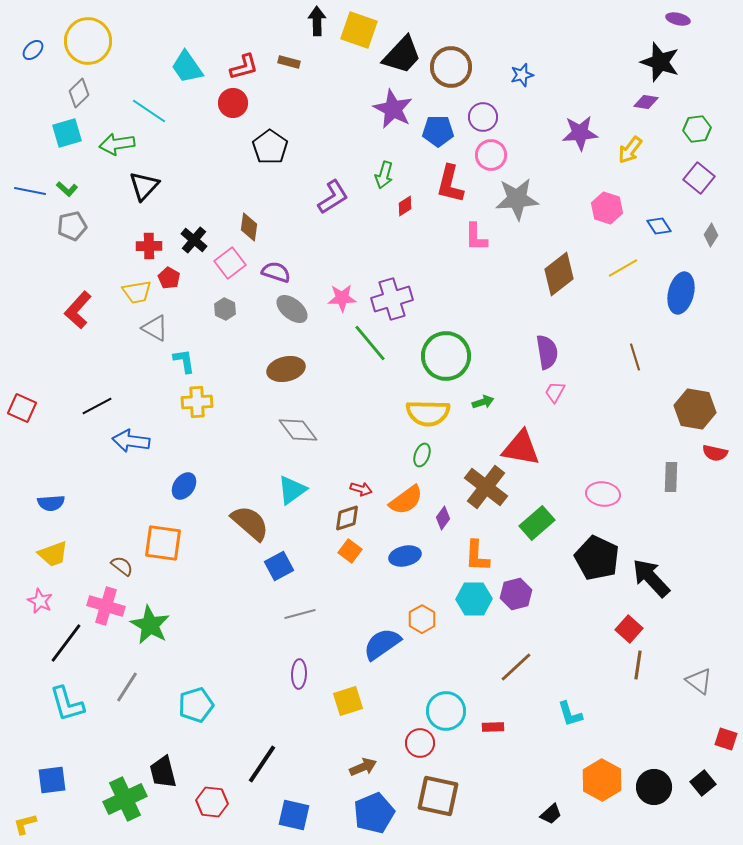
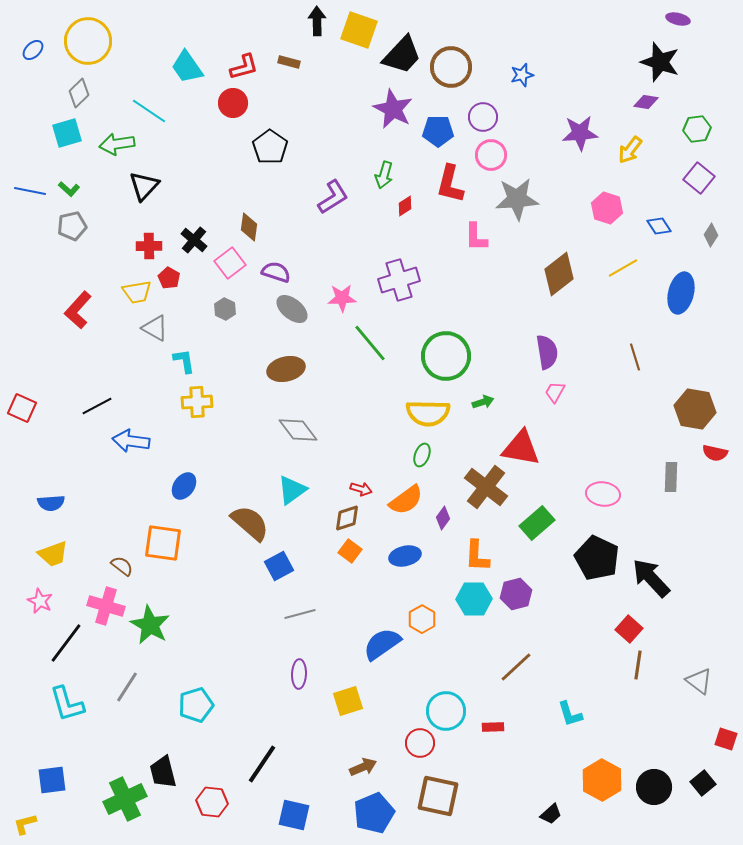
green L-shape at (67, 189): moved 2 px right
purple cross at (392, 299): moved 7 px right, 19 px up
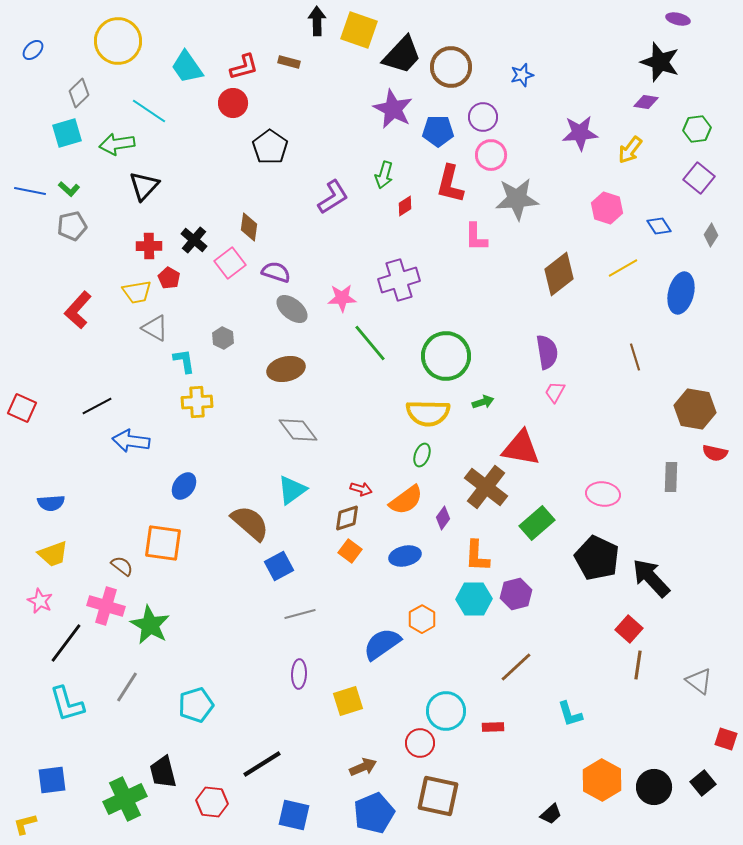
yellow circle at (88, 41): moved 30 px right
gray hexagon at (225, 309): moved 2 px left, 29 px down
black line at (262, 764): rotated 24 degrees clockwise
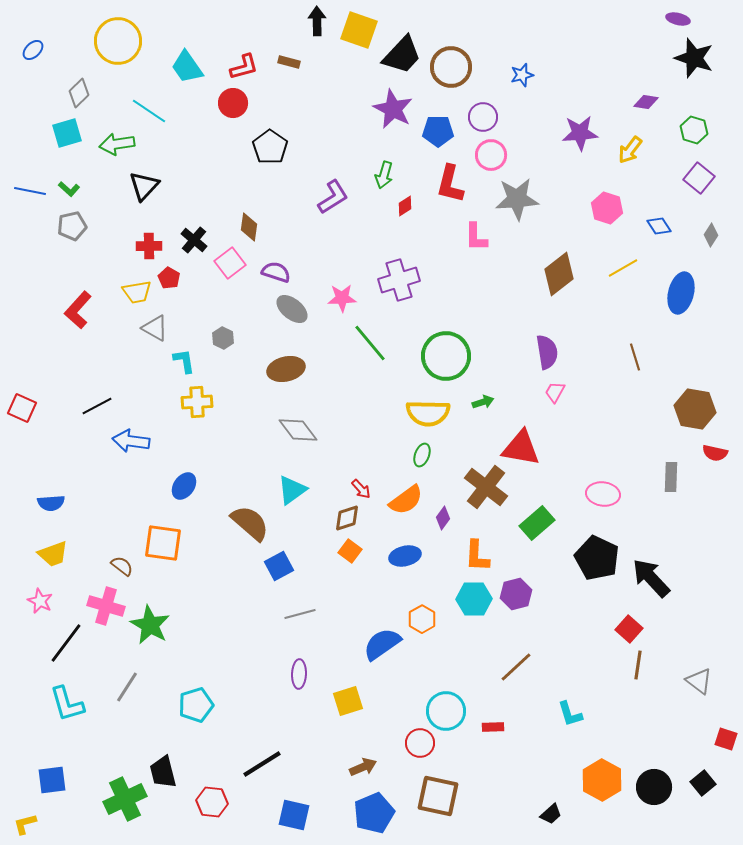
black star at (660, 62): moved 34 px right, 4 px up
green hexagon at (697, 129): moved 3 px left, 1 px down; rotated 24 degrees clockwise
red arrow at (361, 489): rotated 30 degrees clockwise
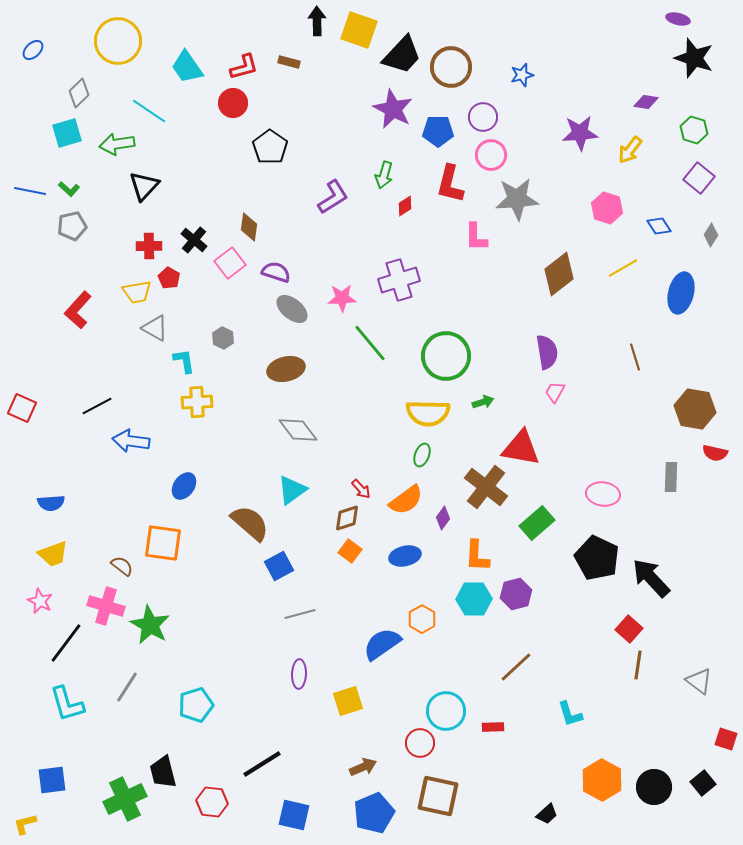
black trapezoid at (551, 814): moved 4 px left
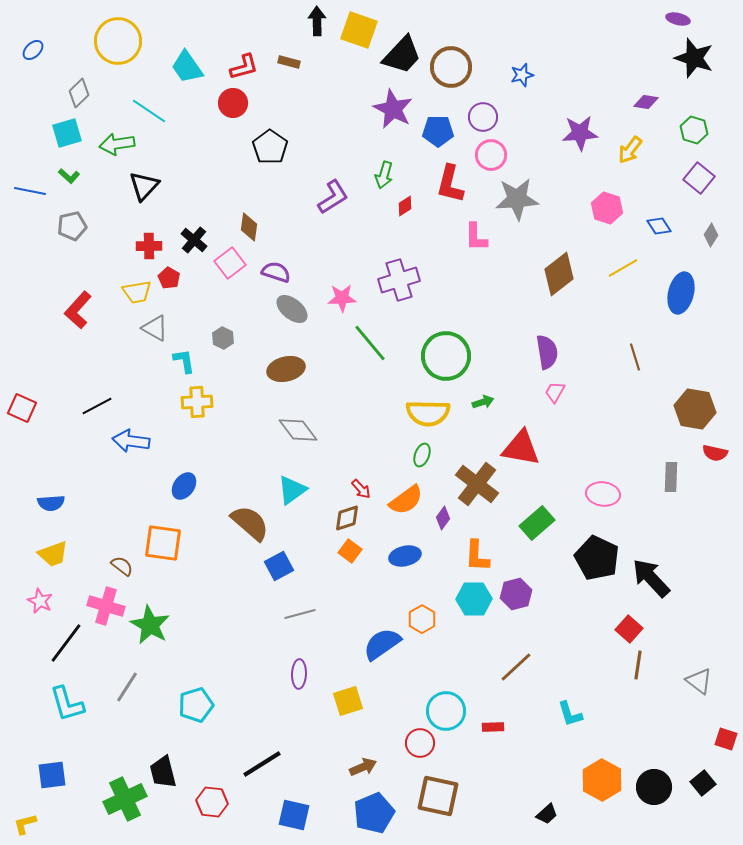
green L-shape at (69, 189): moved 13 px up
brown cross at (486, 487): moved 9 px left, 3 px up
blue square at (52, 780): moved 5 px up
